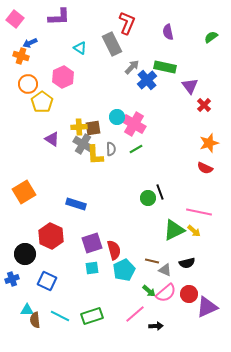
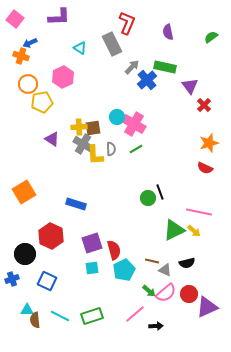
yellow pentagon at (42, 102): rotated 25 degrees clockwise
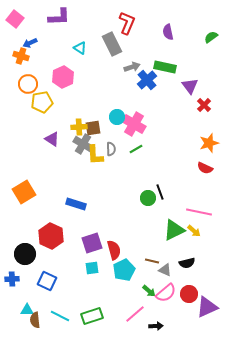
gray arrow at (132, 67): rotated 28 degrees clockwise
blue cross at (12, 279): rotated 16 degrees clockwise
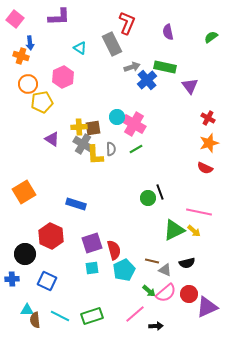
blue arrow at (30, 43): rotated 72 degrees counterclockwise
red cross at (204, 105): moved 4 px right, 13 px down; rotated 16 degrees counterclockwise
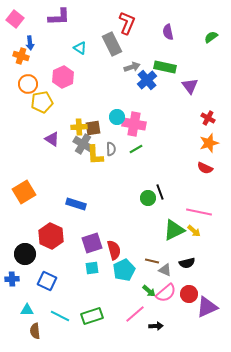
pink cross at (134, 124): rotated 20 degrees counterclockwise
brown semicircle at (35, 320): moved 11 px down
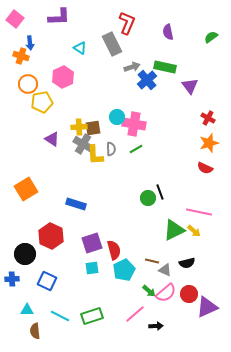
orange square at (24, 192): moved 2 px right, 3 px up
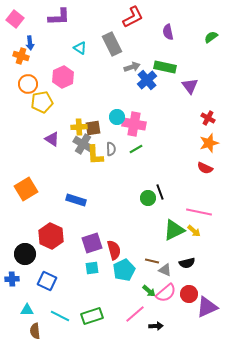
red L-shape at (127, 23): moved 6 px right, 6 px up; rotated 40 degrees clockwise
blue rectangle at (76, 204): moved 4 px up
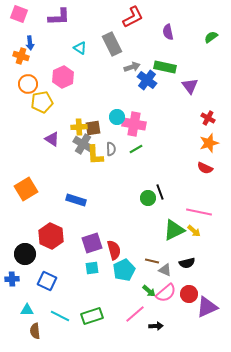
pink square at (15, 19): moved 4 px right, 5 px up; rotated 18 degrees counterclockwise
blue cross at (147, 80): rotated 12 degrees counterclockwise
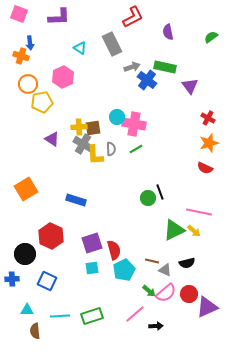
cyan line at (60, 316): rotated 30 degrees counterclockwise
